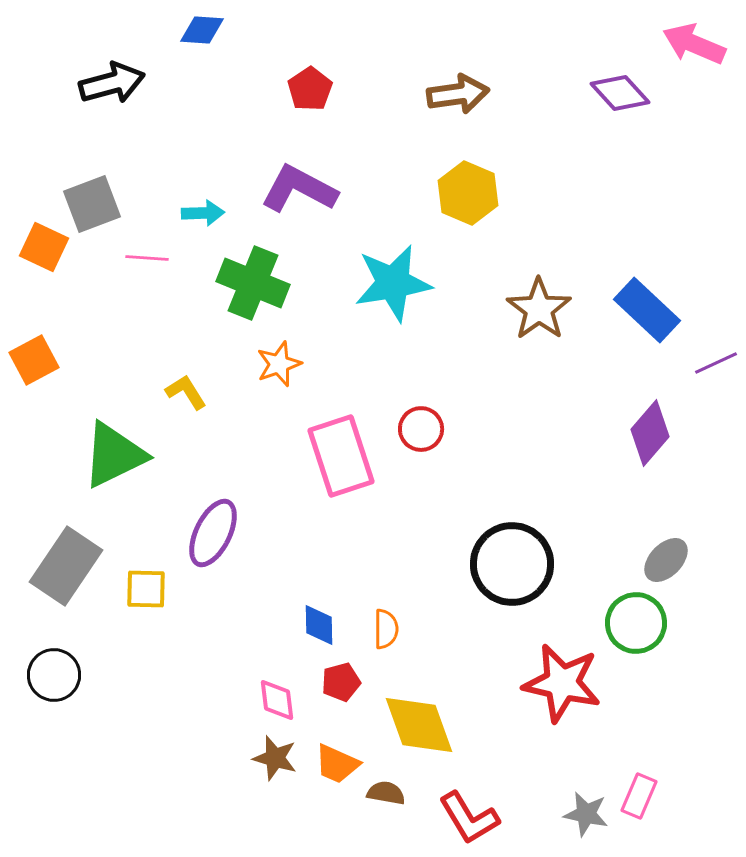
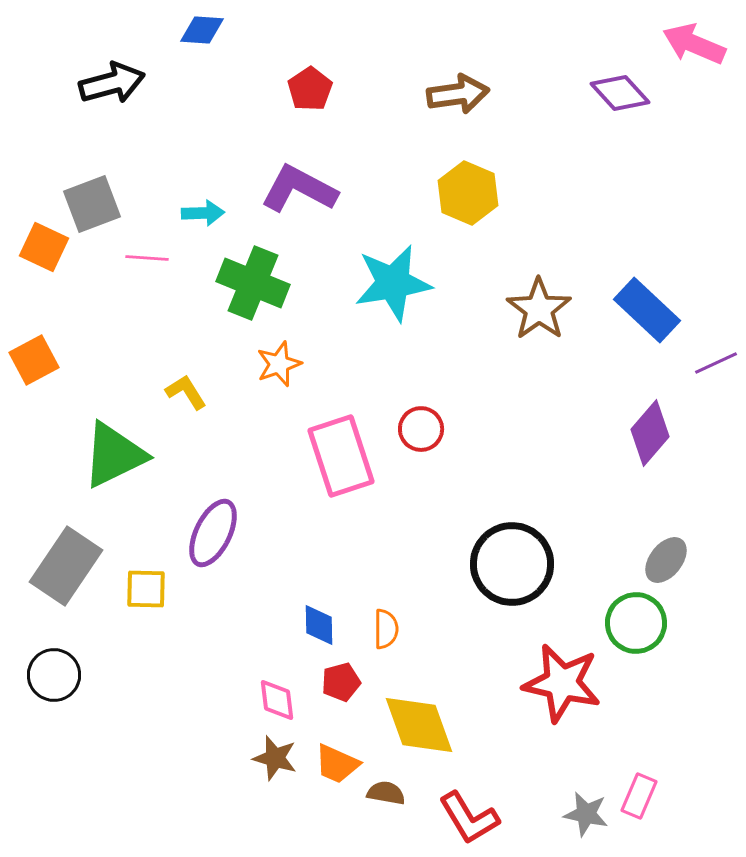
gray ellipse at (666, 560): rotated 6 degrees counterclockwise
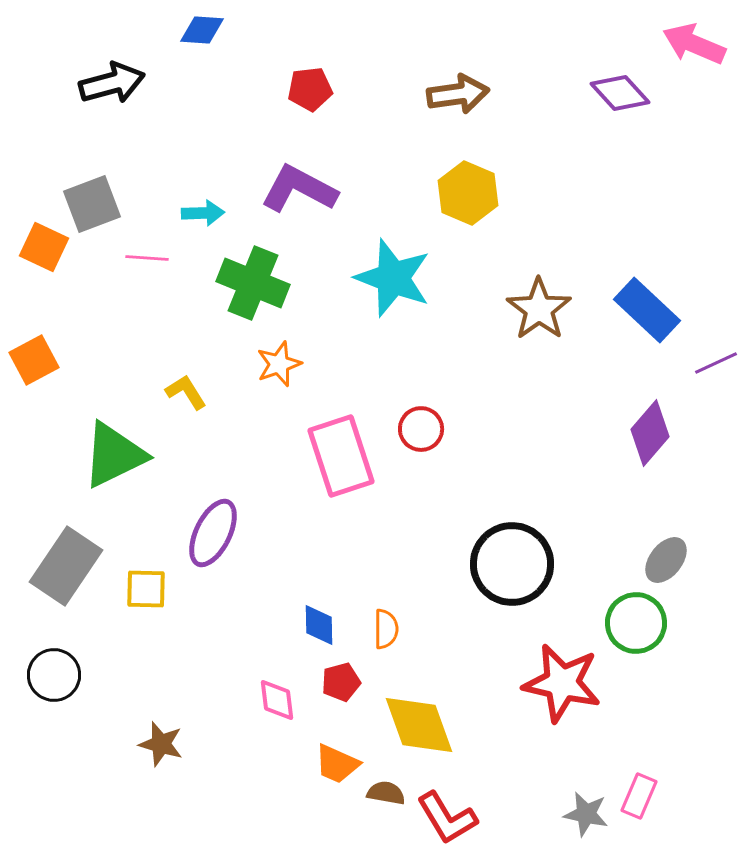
red pentagon at (310, 89): rotated 27 degrees clockwise
cyan star at (393, 283): moved 5 px up; rotated 30 degrees clockwise
brown star at (275, 758): moved 114 px left, 14 px up
red L-shape at (469, 818): moved 22 px left
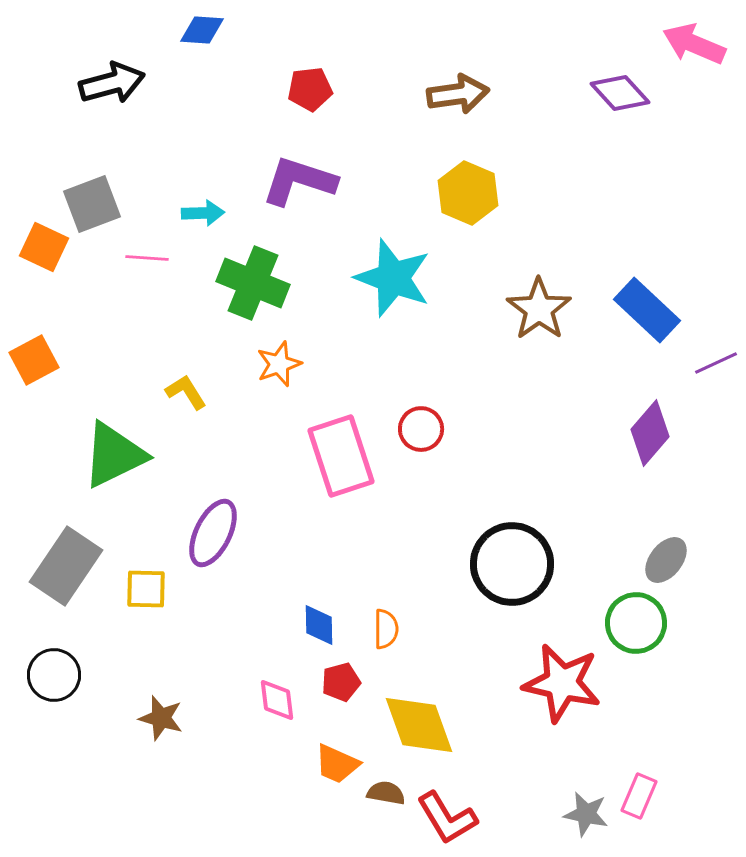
purple L-shape at (299, 189): moved 8 px up; rotated 10 degrees counterclockwise
brown star at (161, 744): moved 26 px up
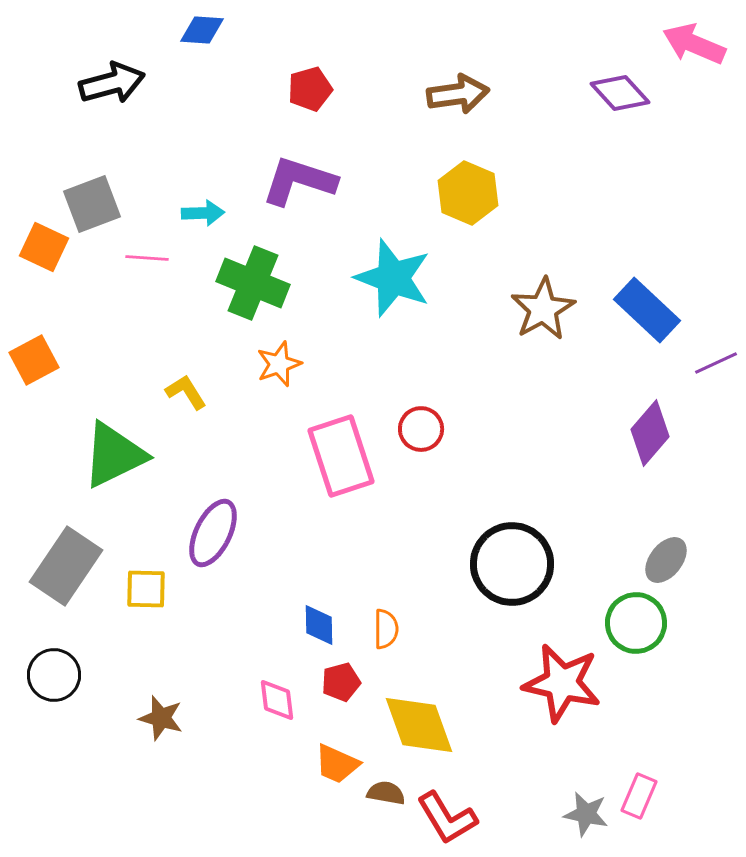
red pentagon at (310, 89): rotated 9 degrees counterclockwise
brown star at (539, 309): moved 4 px right; rotated 6 degrees clockwise
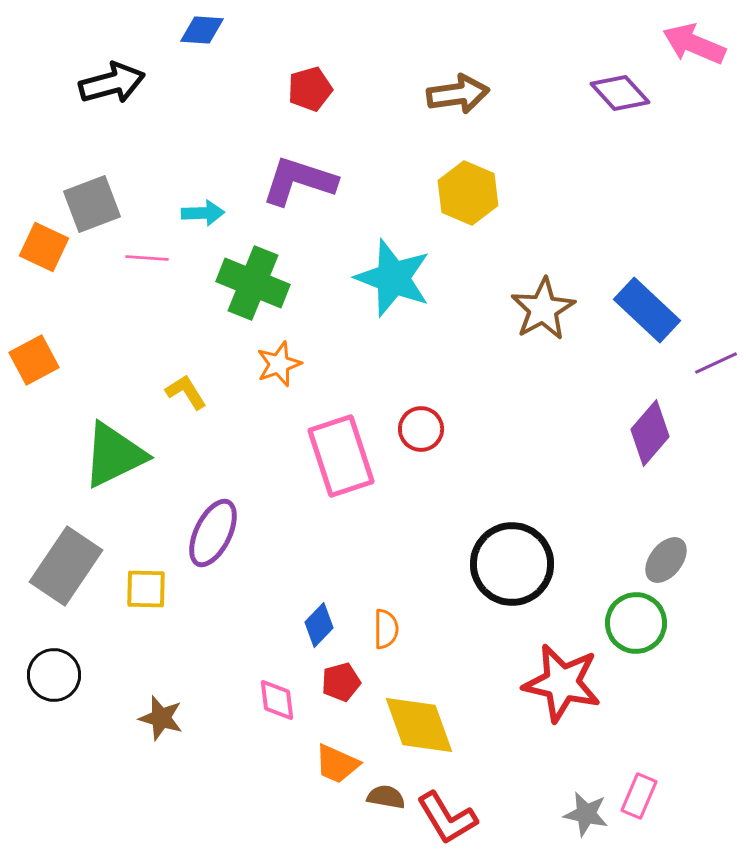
blue diamond at (319, 625): rotated 45 degrees clockwise
brown semicircle at (386, 793): moved 4 px down
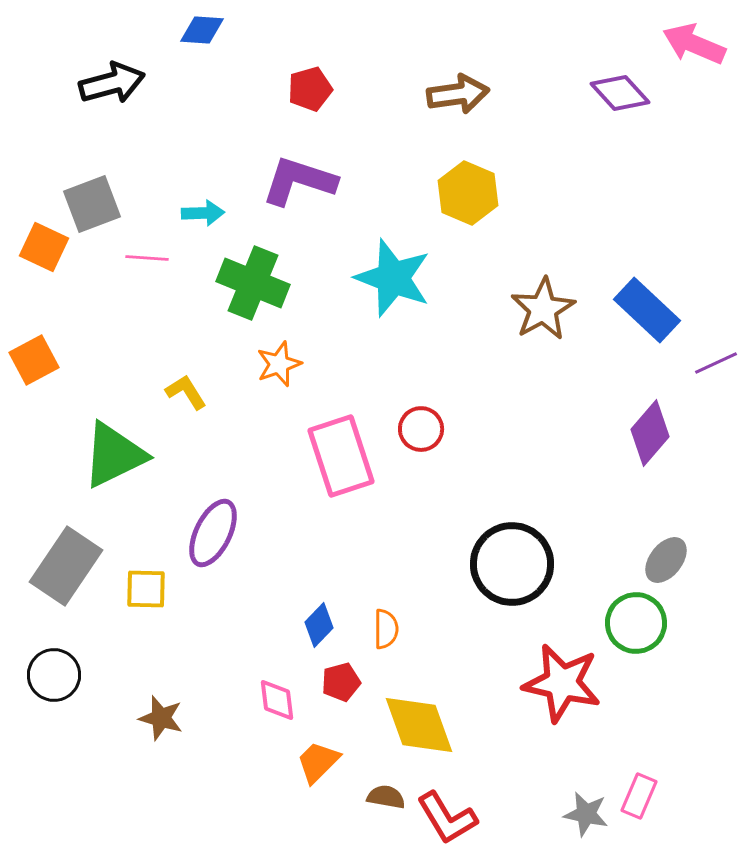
orange trapezoid at (337, 764): moved 19 px left, 2 px up; rotated 111 degrees clockwise
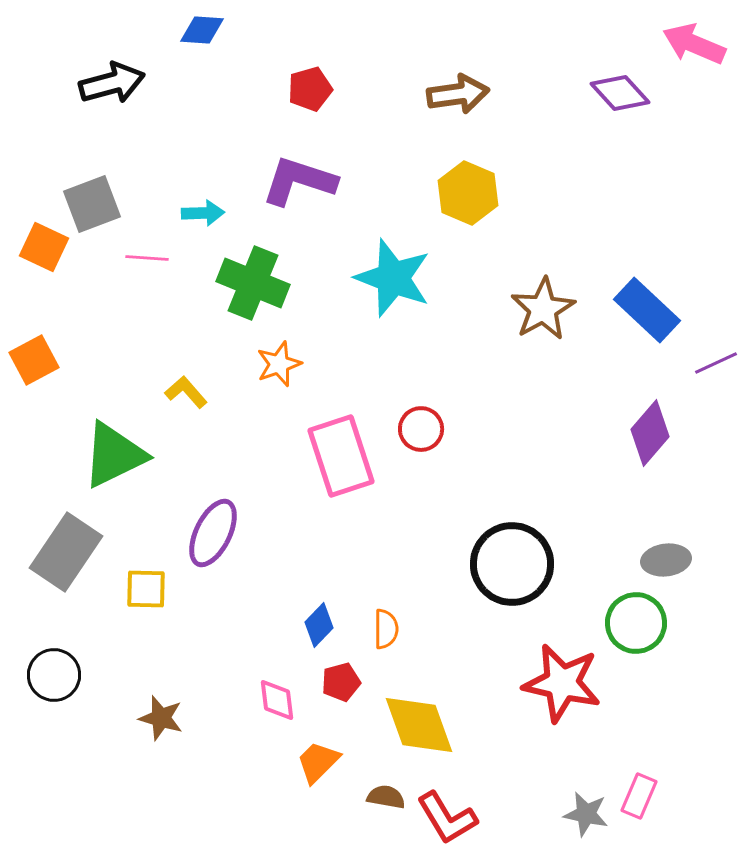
yellow L-shape at (186, 392): rotated 9 degrees counterclockwise
gray ellipse at (666, 560): rotated 45 degrees clockwise
gray rectangle at (66, 566): moved 14 px up
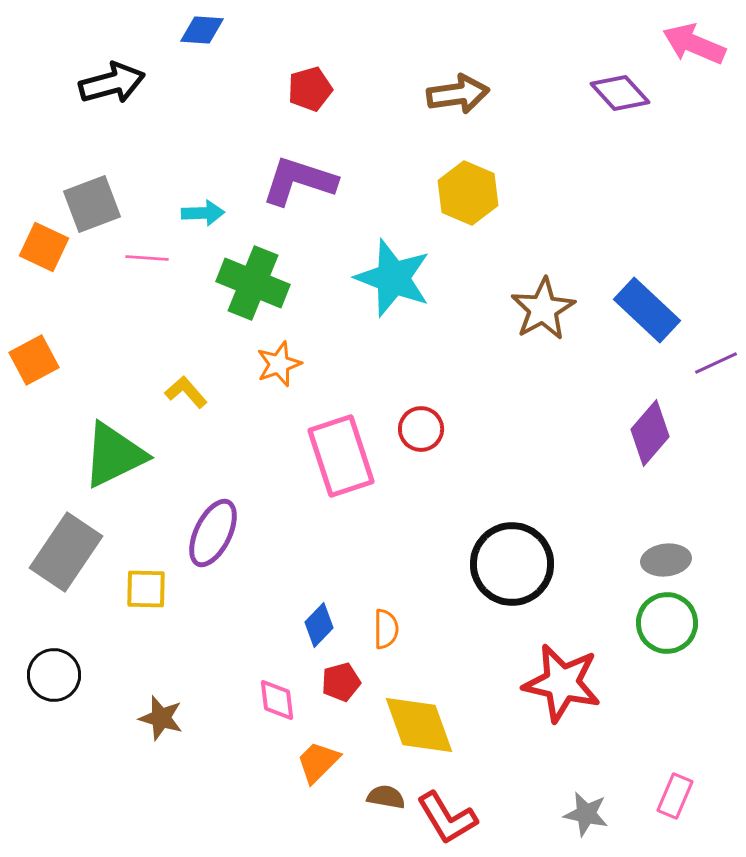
green circle at (636, 623): moved 31 px right
pink rectangle at (639, 796): moved 36 px right
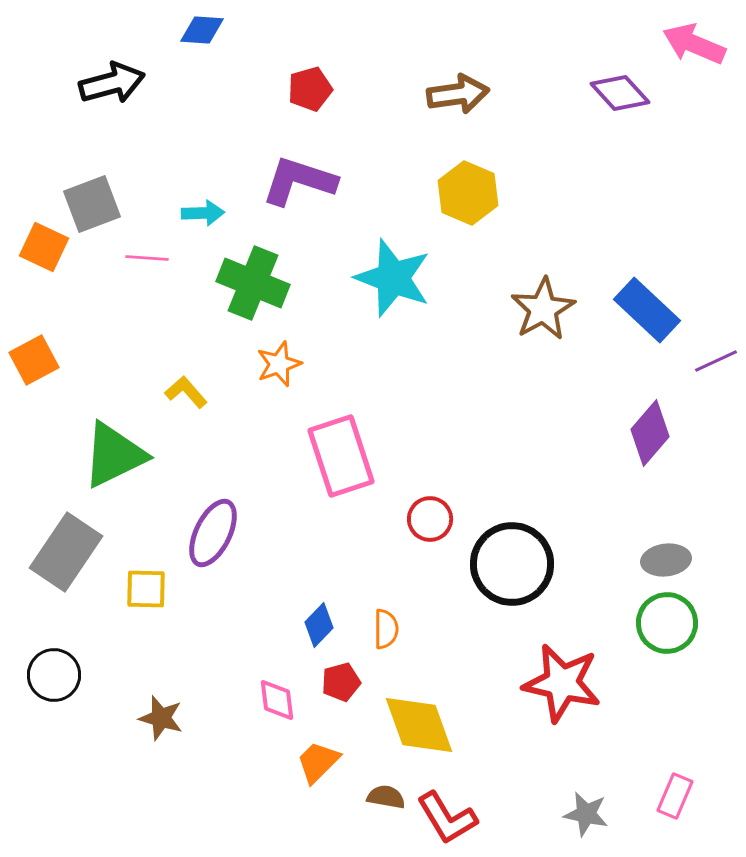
purple line at (716, 363): moved 2 px up
red circle at (421, 429): moved 9 px right, 90 px down
